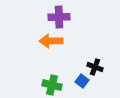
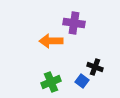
purple cross: moved 15 px right, 6 px down; rotated 10 degrees clockwise
green cross: moved 1 px left, 3 px up; rotated 36 degrees counterclockwise
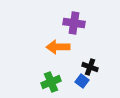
orange arrow: moved 7 px right, 6 px down
black cross: moved 5 px left
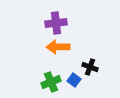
purple cross: moved 18 px left; rotated 15 degrees counterclockwise
blue square: moved 8 px left, 1 px up
